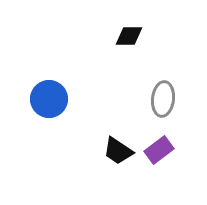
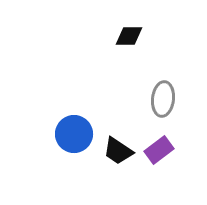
blue circle: moved 25 px right, 35 px down
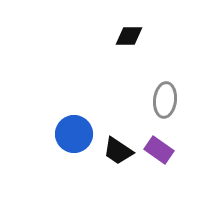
gray ellipse: moved 2 px right, 1 px down
purple rectangle: rotated 72 degrees clockwise
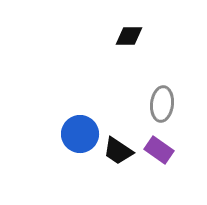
gray ellipse: moved 3 px left, 4 px down
blue circle: moved 6 px right
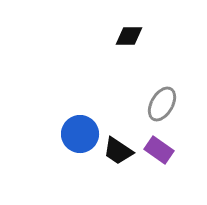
gray ellipse: rotated 24 degrees clockwise
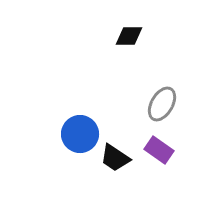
black trapezoid: moved 3 px left, 7 px down
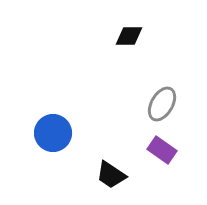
blue circle: moved 27 px left, 1 px up
purple rectangle: moved 3 px right
black trapezoid: moved 4 px left, 17 px down
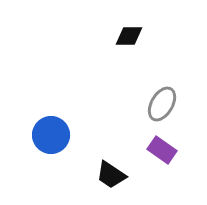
blue circle: moved 2 px left, 2 px down
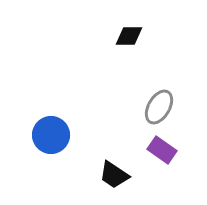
gray ellipse: moved 3 px left, 3 px down
black trapezoid: moved 3 px right
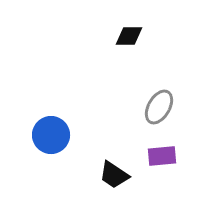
purple rectangle: moved 6 px down; rotated 40 degrees counterclockwise
